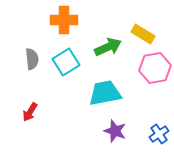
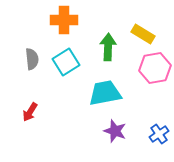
green arrow: rotated 64 degrees counterclockwise
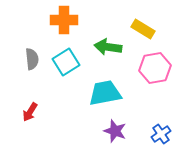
yellow rectangle: moved 5 px up
green arrow: rotated 84 degrees counterclockwise
blue cross: moved 2 px right
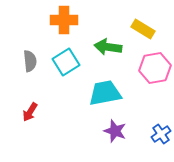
gray semicircle: moved 2 px left, 2 px down
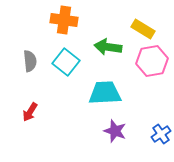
orange cross: rotated 8 degrees clockwise
cyan square: rotated 20 degrees counterclockwise
pink hexagon: moved 3 px left, 7 px up
cyan trapezoid: rotated 8 degrees clockwise
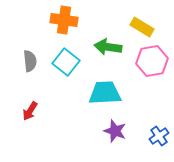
yellow rectangle: moved 1 px left, 2 px up
red arrow: moved 1 px up
blue cross: moved 2 px left, 2 px down
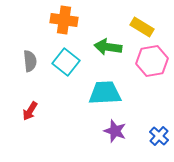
blue cross: rotated 12 degrees counterclockwise
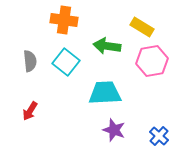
green arrow: moved 1 px left, 1 px up
purple star: moved 1 px left, 1 px up
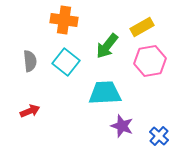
yellow rectangle: rotated 60 degrees counterclockwise
green arrow: rotated 60 degrees counterclockwise
pink hexagon: moved 2 px left
red arrow: rotated 144 degrees counterclockwise
purple star: moved 8 px right, 4 px up
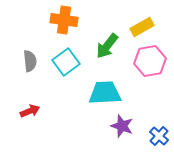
cyan square: rotated 16 degrees clockwise
